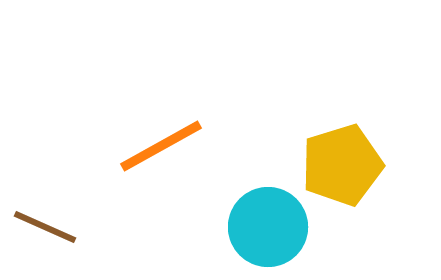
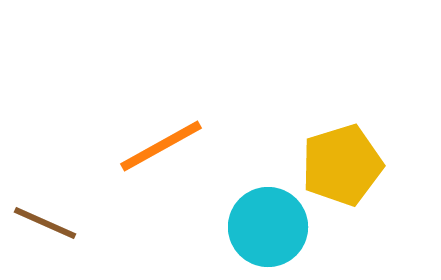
brown line: moved 4 px up
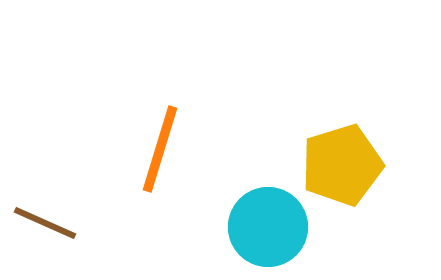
orange line: moved 1 px left, 3 px down; rotated 44 degrees counterclockwise
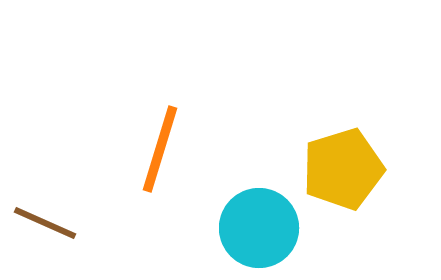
yellow pentagon: moved 1 px right, 4 px down
cyan circle: moved 9 px left, 1 px down
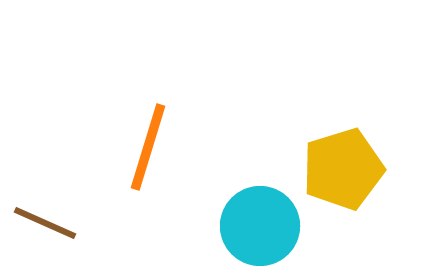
orange line: moved 12 px left, 2 px up
cyan circle: moved 1 px right, 2 px up
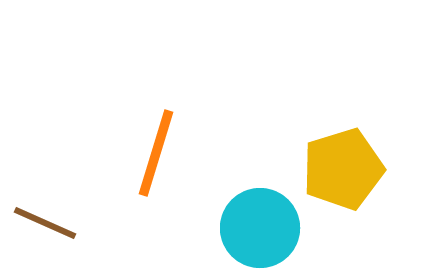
orange line: moved 8 px right, 6 px down
cyan circle: moved 2 px down
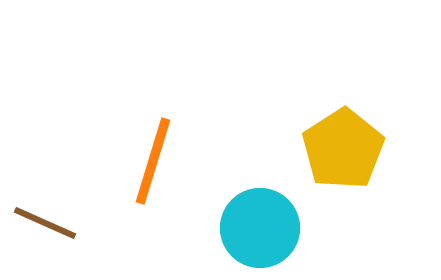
orange line: moved 3 px left, 8 px down
yellow pentagon: moved 20 px up; rotated 16 degrees counterclockwise
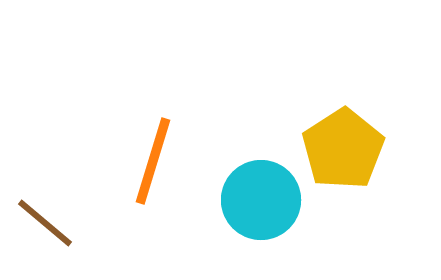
brown line: rotated 16 degrees clockwise
cyan circle: moved 1 px right, 28 px up
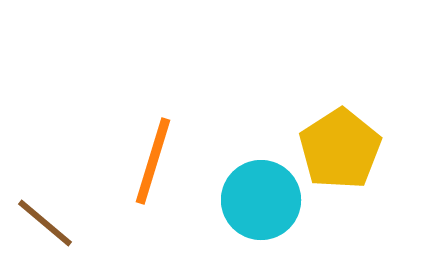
yellow pentagon: moved 3 px left
